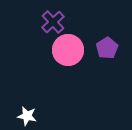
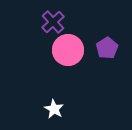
white star: moved 27 px right, 7 px up; rotated 18 degrees clockwise
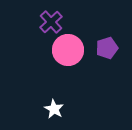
purple cross: moved 2 px left
purple pentagon: rotated 15 degrees clockwise
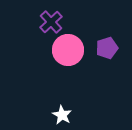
white star: moved 8 px right, 6 px down
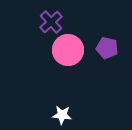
purple pentagon: rotated 30 degrees clockwise
white star: rotated 24 degrees counterclockwise
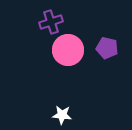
purple cross: rotated 25 degrees clockwise
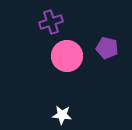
pink circle: moved 1 px left, 6 px down
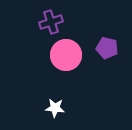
pink circle: moved 1 px left, 1 px up
white star: moved 7 px left, 7 px up
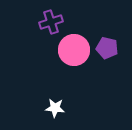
pink circle: moved 8 px right, 5 px up
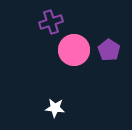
purple pentagon: moved 2 px right, 2 px down; rotated 20 degrees clockwise
